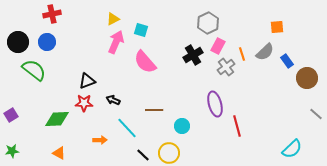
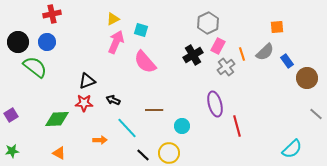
green semicircle: moved 1 px right, 3 px up
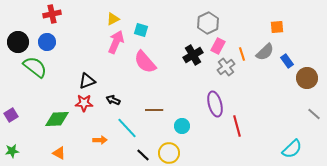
gray line: moved 2 px left
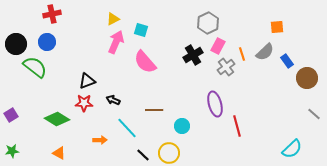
black circle: moved 2 px left, 2 px down
green diamond: rotated 35 degrees clockwise
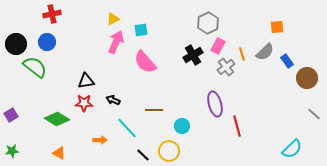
cyan square: rotated 24 degrees counterclockwise
black triangle: moved 1 px left; rotated 12 degrees clockwise
yellow circle: moved 2 px up
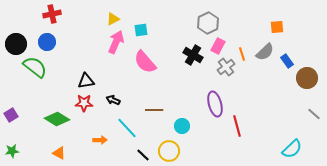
black cross: rotated 30 degrees counterclockwise
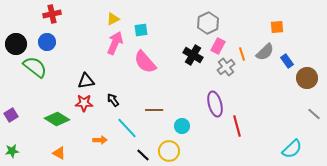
pink arrow: moved 1 px left, 1 px down
black arrow: rotated 32 degrees clockwise
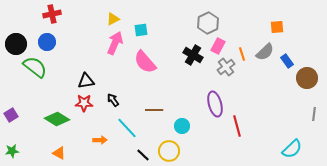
gray line: rotated 56 degrees clockwise
